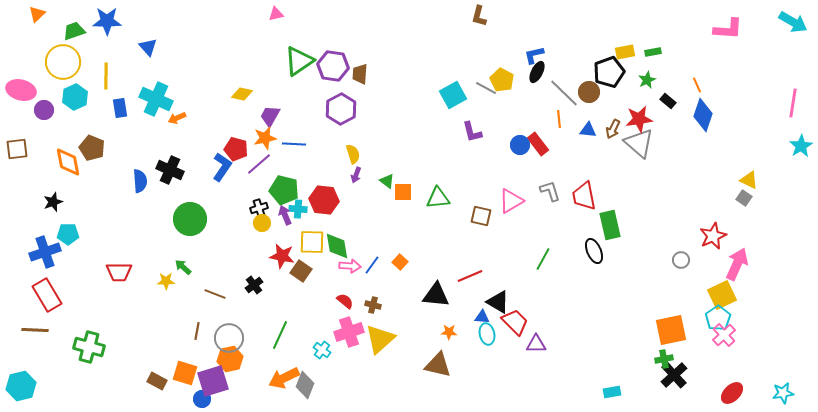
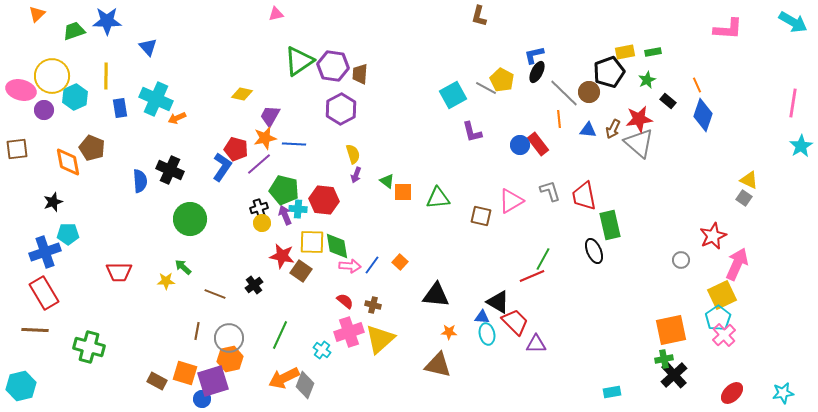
yellow circle at (63, 62): moved 11 px left, 14 px down
red line at (470, 276): moved 62 px right
red rectangle at (47, 295): moved 3 px left, 2 px up
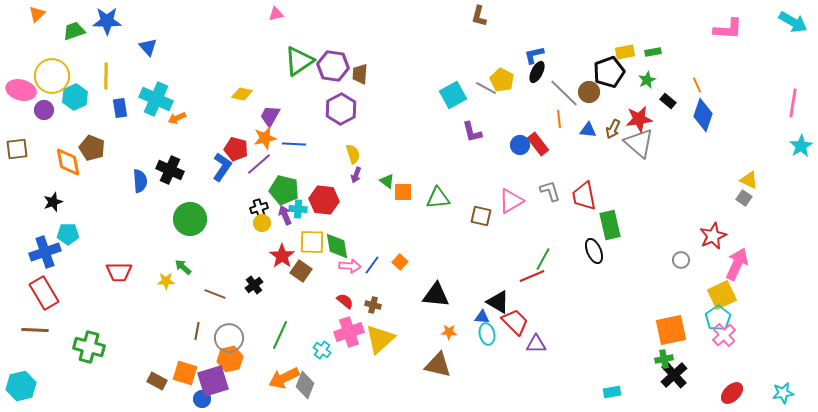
red star at (282, 256): rotated 25 degrees clockwise
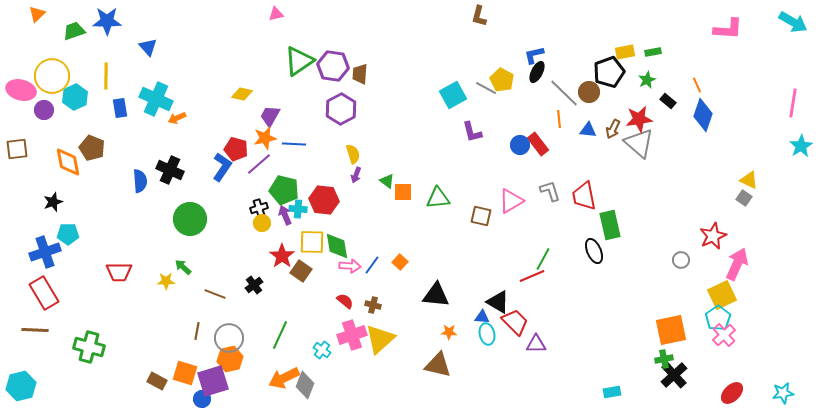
pink cross at (349, 332): moved 3 px right, 3 px down
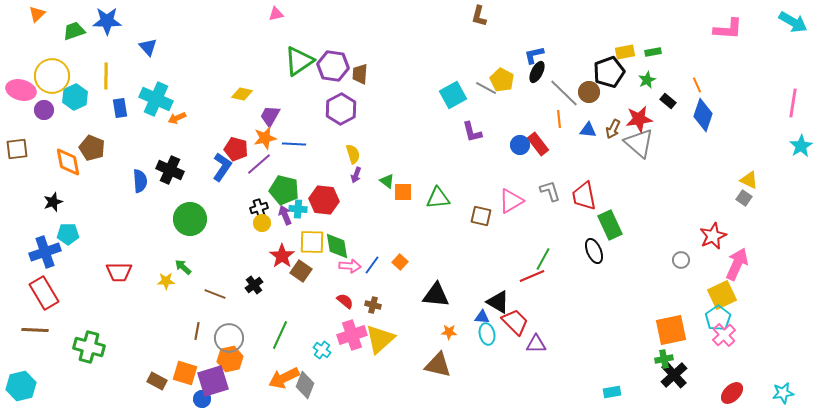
green rectangle at (610, 225): rotated 12 degrees counterclockwise
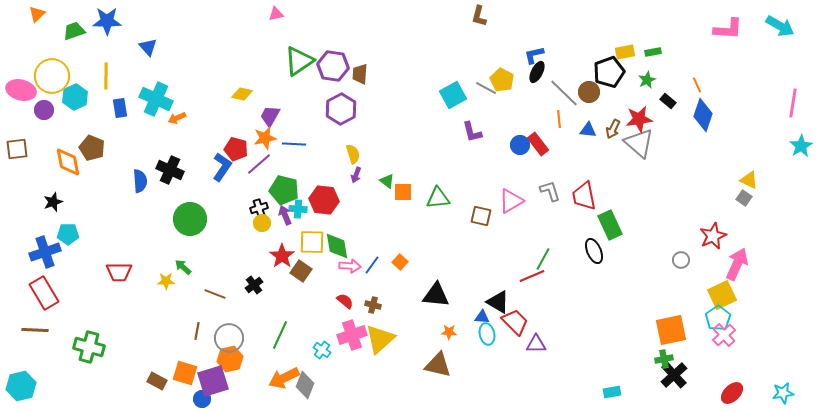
cyan arrow at (793, 22): moved 13 px left, 4 px down
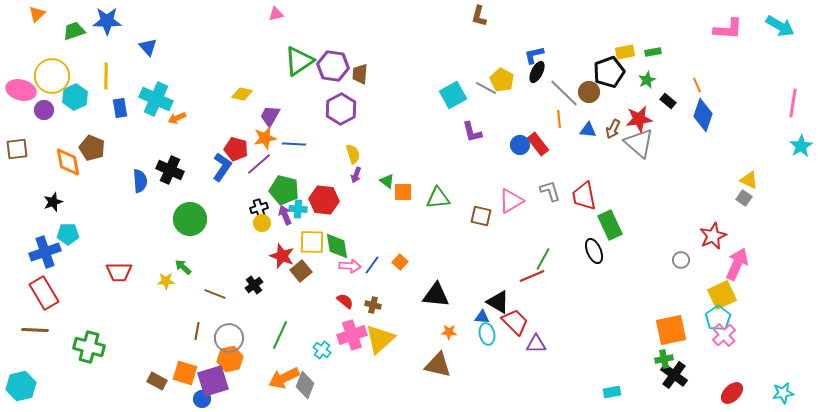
red star at (282, 256): rotated 15 degrees counterclockwise
brown square at (301, 271): rotated 15 degrees clockwise
black cross at (674, 375): rotated 12 degrees counterclockwise
